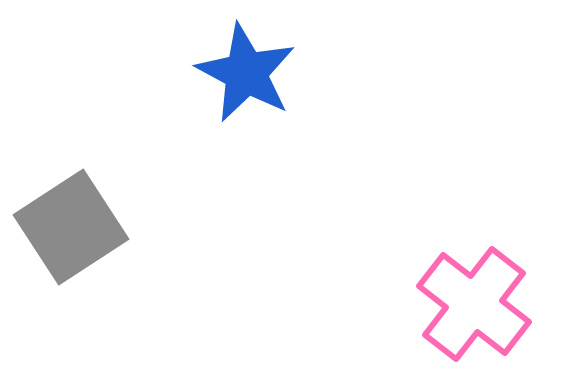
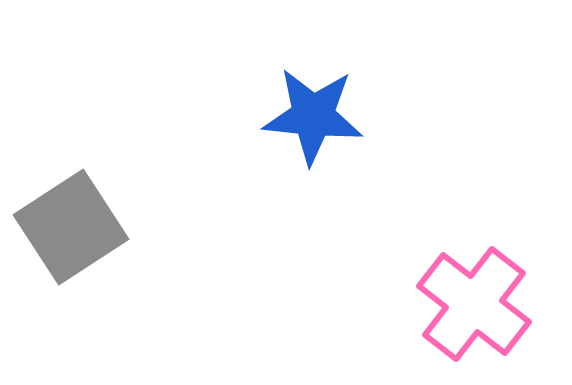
blue star: moved 67 px right, 43 px down; rotated 22 degrees counterclockwise
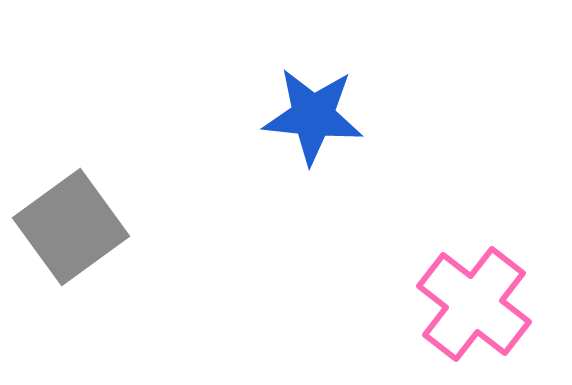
gray square: rotated 3 degrees counterclockwise
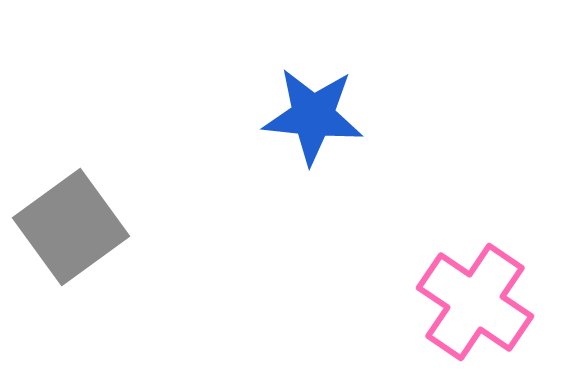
pink cross: moved 1 px right, 2 px up; rotated 4 degrees counterclockwise
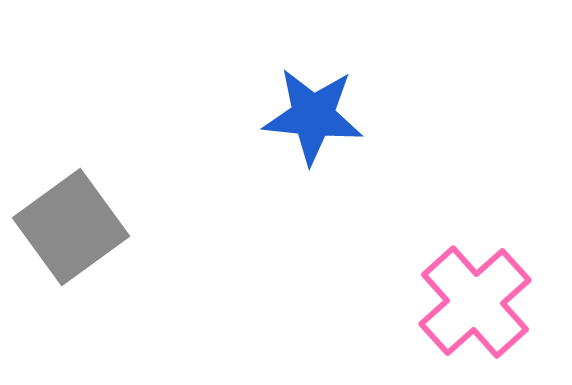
pink cross: rotated 14 degrees clockwise
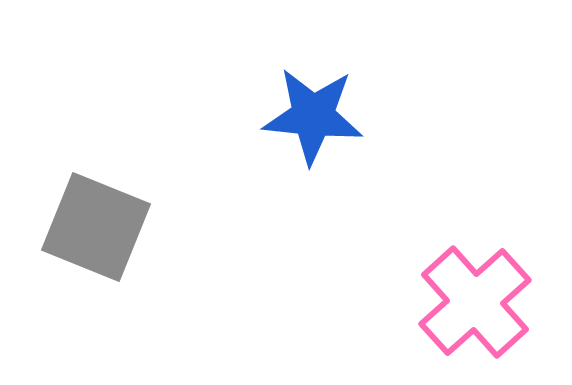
gray square: moved 25 px right; rotated 32 degrees counterclockwise
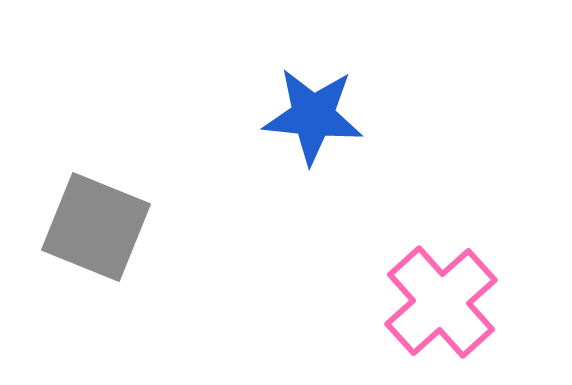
pink cross: moved 34 px left
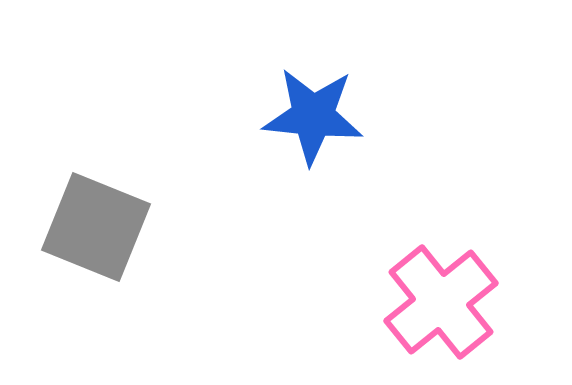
pink cross: rotated 3 degrees clockwise
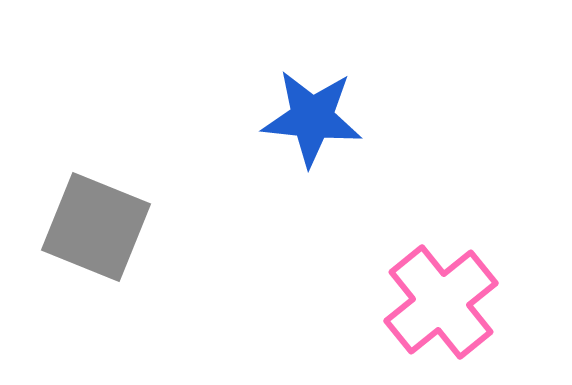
blue star: moved 1 px left, 2 px down
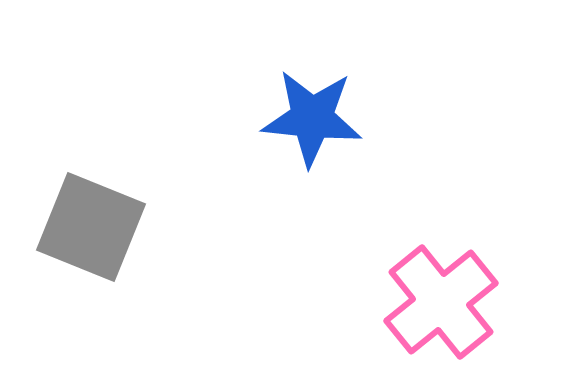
gray square: moved 5 px left
